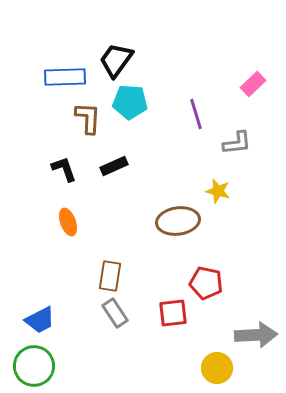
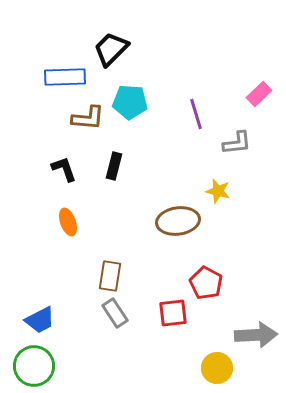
black trapezoid: moved 5 px left, 11 px up; rotated 9 degrees clockwise
pink rectangle: moved 6 px right, 10 px down
brown L-shape: rotated 92 degrees clockwise
black rectangle: rotated 52 degrees counterclockwise
red pentagon: rotated 16 degrees clockwise
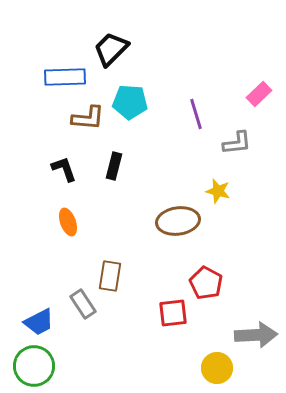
gray rectangle: moved 32 px left, 9 px up
blue trapezoid: moved 1 px left, 2 px down
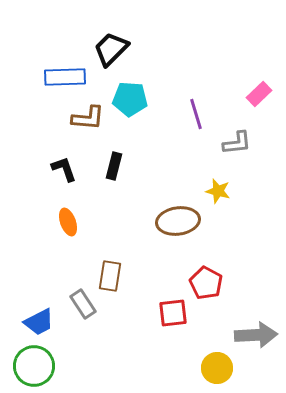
cyan pentagon: moved 3 px up
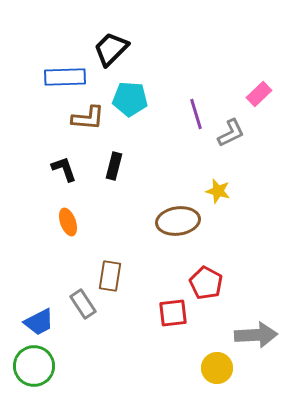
gray L-shape: moved 6 px left, 10 px up; rotated 20 degrees counterclockwise
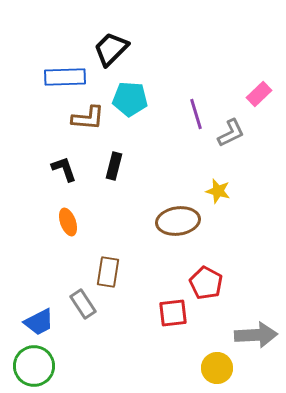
brown rectangle: moved 2 px left, 4 px up
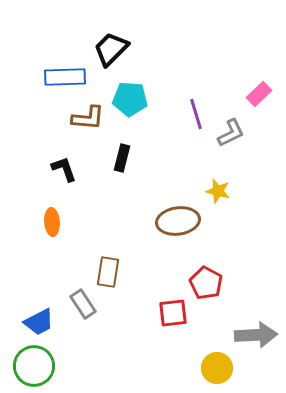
black rectangle: moved 8 px right, 8 px up
orange ellipse: moved 16 px left; rotated 16 degrees clockwise
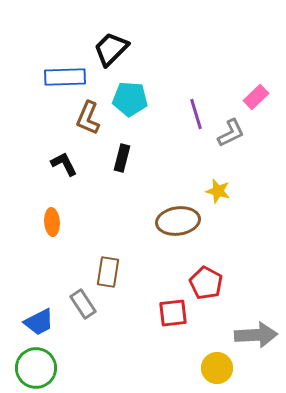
pink rectangle: moved 3 px left, 3 px down
brown L-shape: rotated 108 degrees clockwise
black L-shape: moved 5 px up; rotated 8 degrees counterclockwise
green circle: moved 2 px right, 2 px down
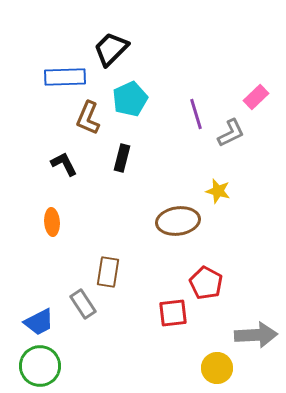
cyan pentagon: rotated 28 degrees counterclockwise
green circle: moved 4 px right, 2 px up
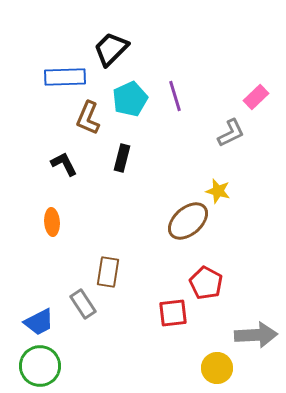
purple line: moved 21 px left, 18 px up
brown ellipse: moved 10 px right; rotated 33 degrees counterclockwise
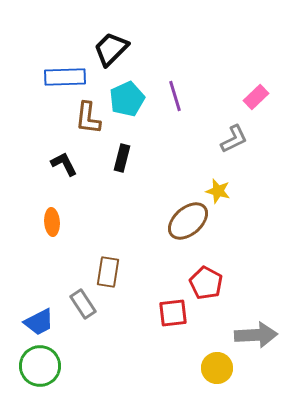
cyan pentagon: moved 3 px left
brown L-shape: rotated 16 degrees counterclockwise
gray L-shape: moved 3 px right, 6 px down
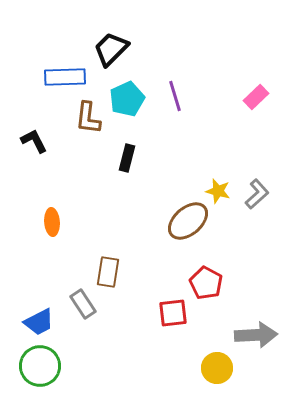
gray L-shape: moved 23 px right, 55 px down; rotated 16 degrees counterclockwise
black rectangle: moved 5 px right
black L-shape: moved 30 px left, 23 px up
